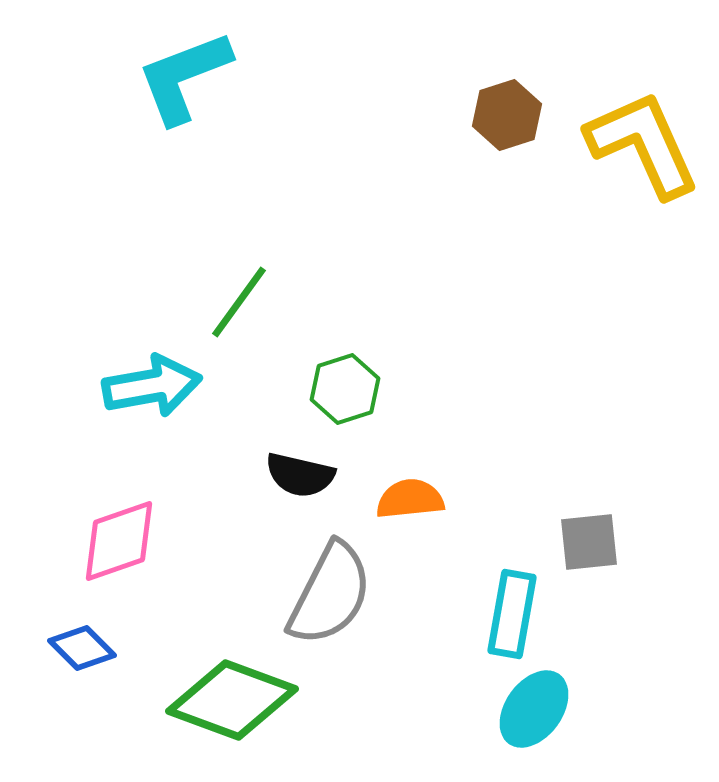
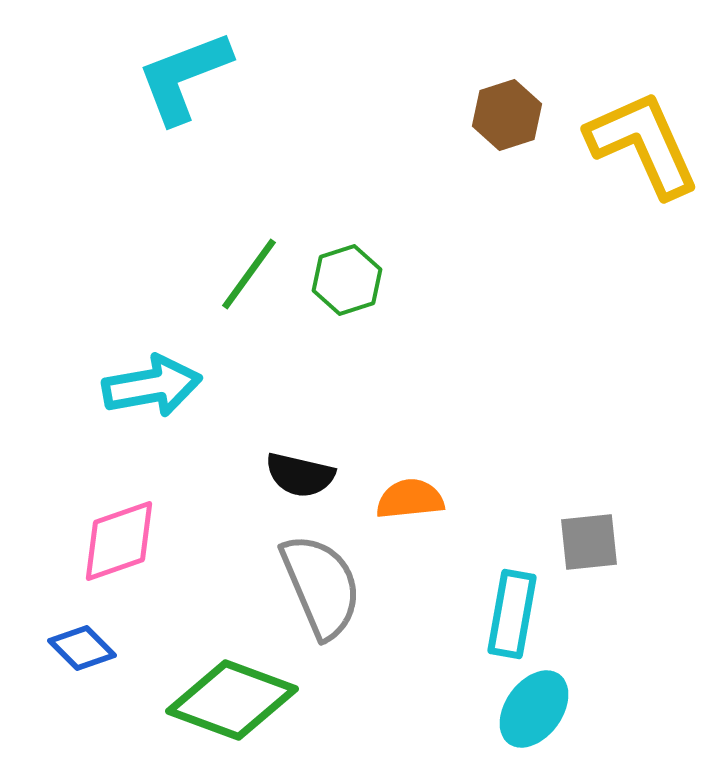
green line: moved 10 px right, 28 px up
green hexagon: moved 2 px right, 109 px up
gray semicircle: moved 9 px left, 8 px up; rotated 50 degrees counterclockwise
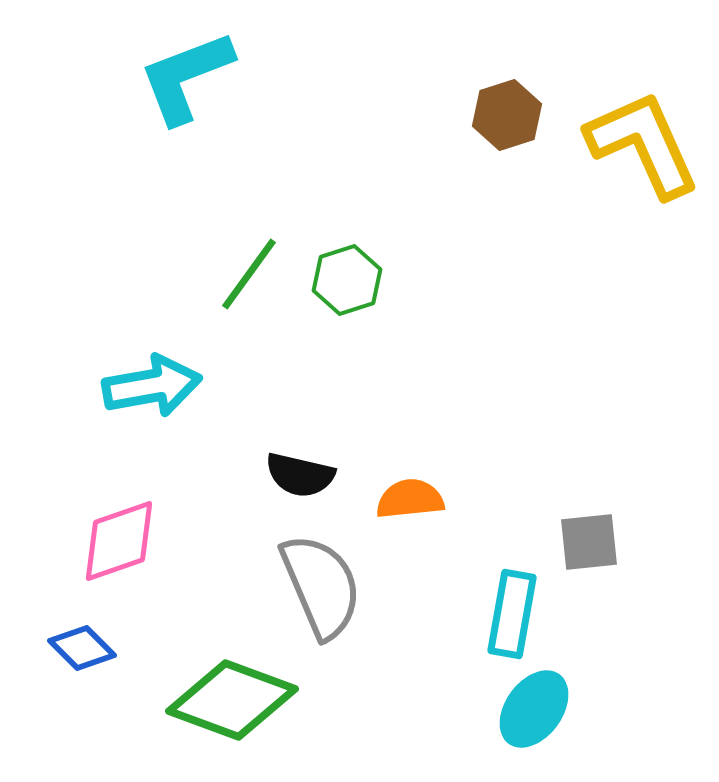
cyan L-shape: moved 2 px right
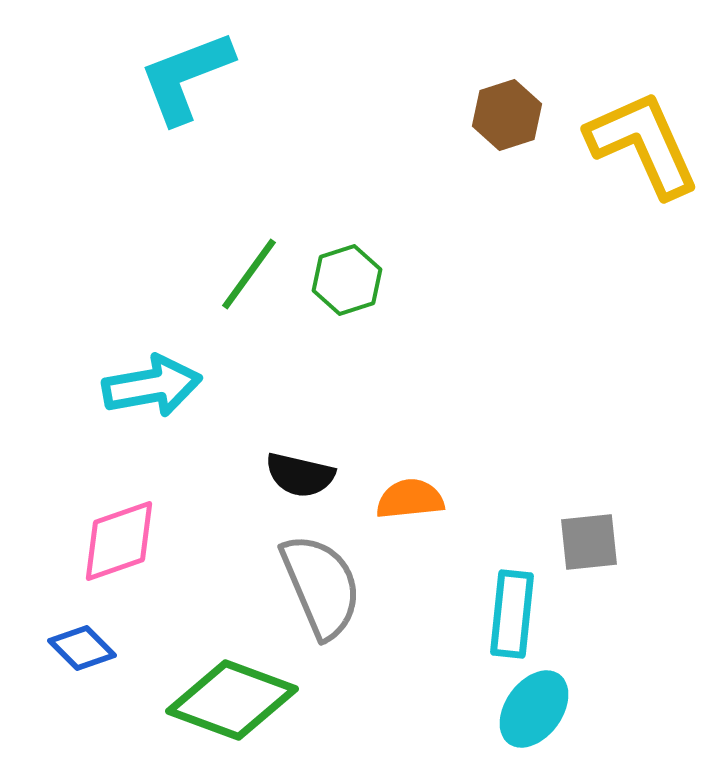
cyan rectangle: rotated 4 degrees counterclockwise
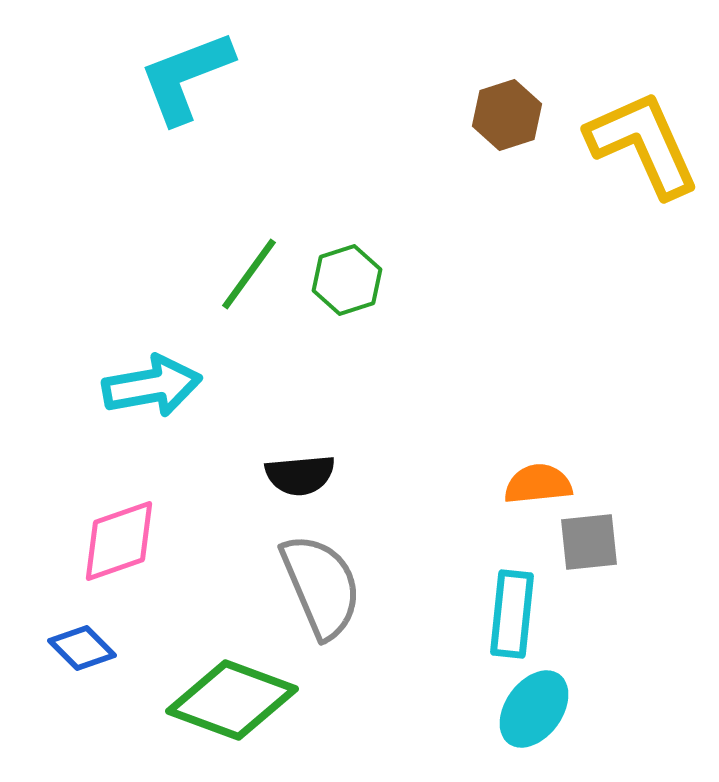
black semicircle: rotated 18 degrees counterclockwise
orange semicircle: moved 128 px right, 15 px up
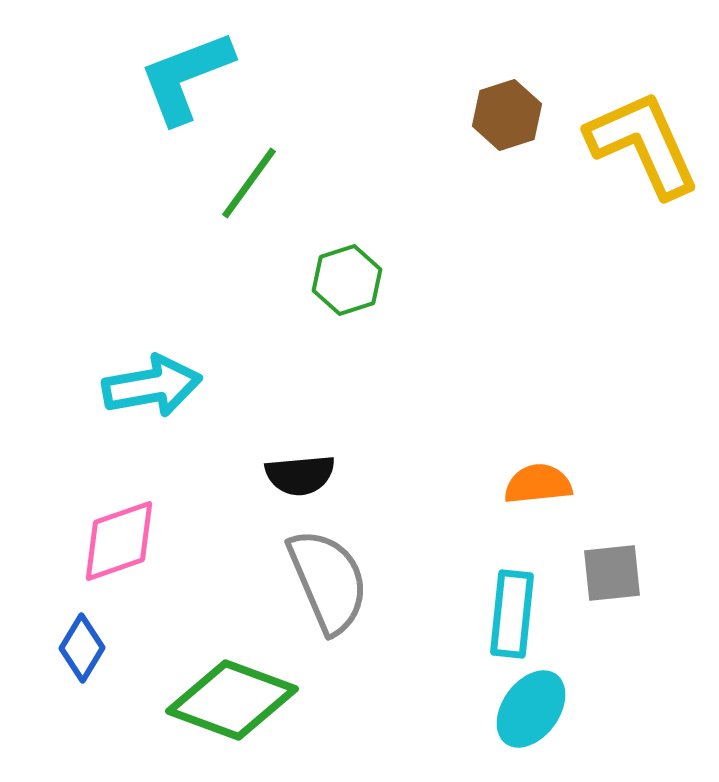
green line: moved 91 px up
gray square: moved 23 px right, 31 px down
gray semicircle: moved 7 px right, 5 px up
blue diamond: rotated 76 degrees clockwise
cyan ellipse: moved 3 px left
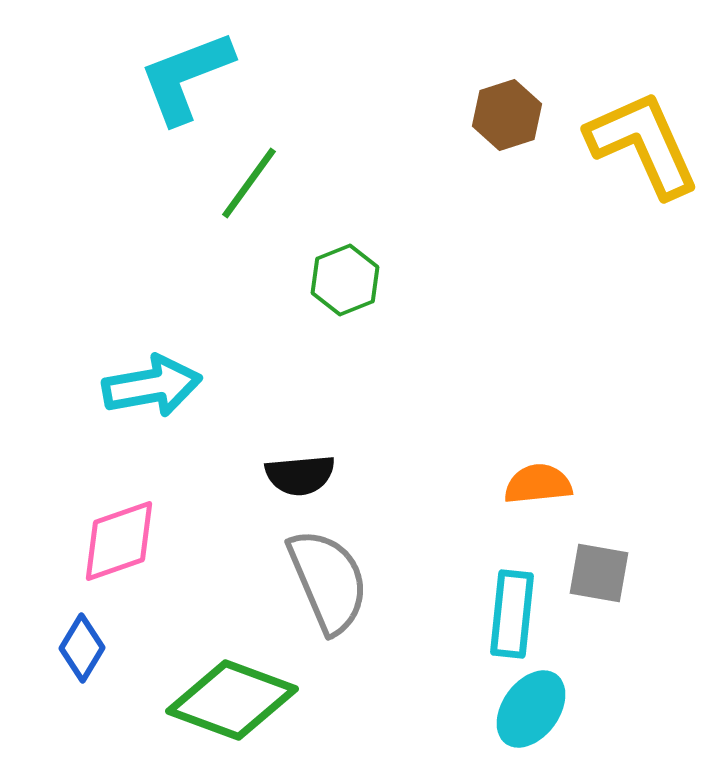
green hexagon: moved 2 px left; rotated 4 degrees counterclockwise
gray square: moved 13 px left; rotated 16 degrees clockwise
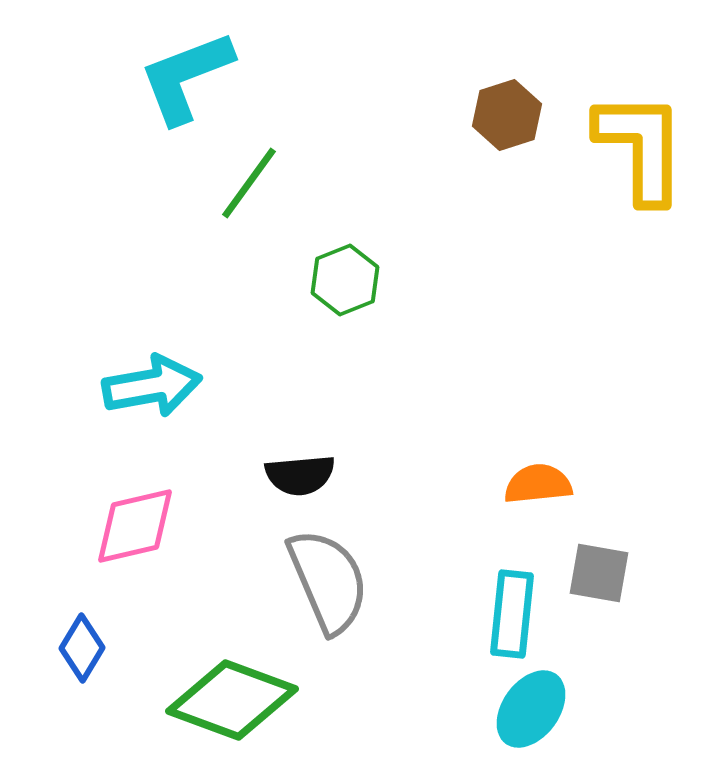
yellow L-shape: moved 2 px left, 3 px down; rotated 24 degrees clockwise
pink diamond: moved 16 px right, 15 px up; rotated 6 degrees clockwise
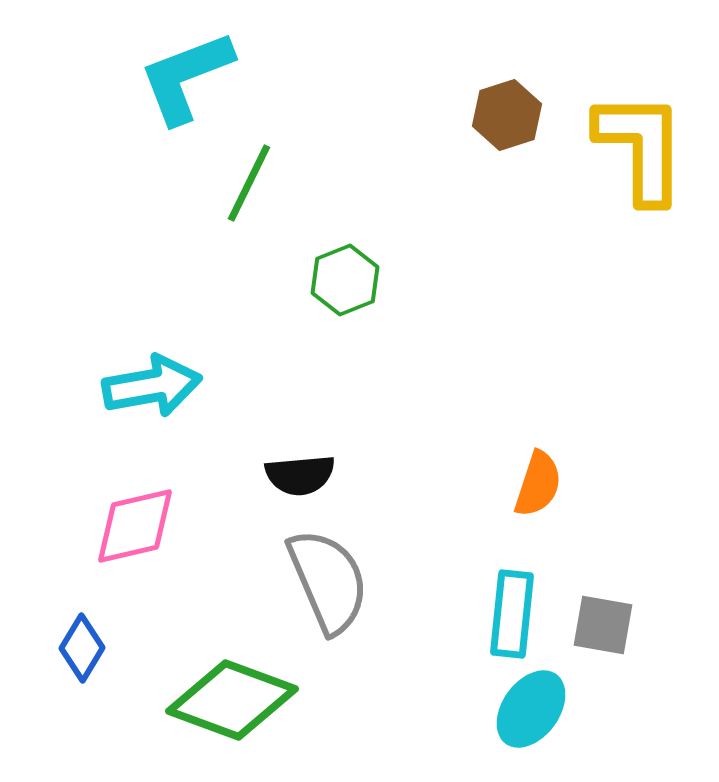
green line: rotated 10 degrees counterclockwise
orange semicircle: rotated 114 degrees clockwise
gray square: moved 4 px right, 52 px down
